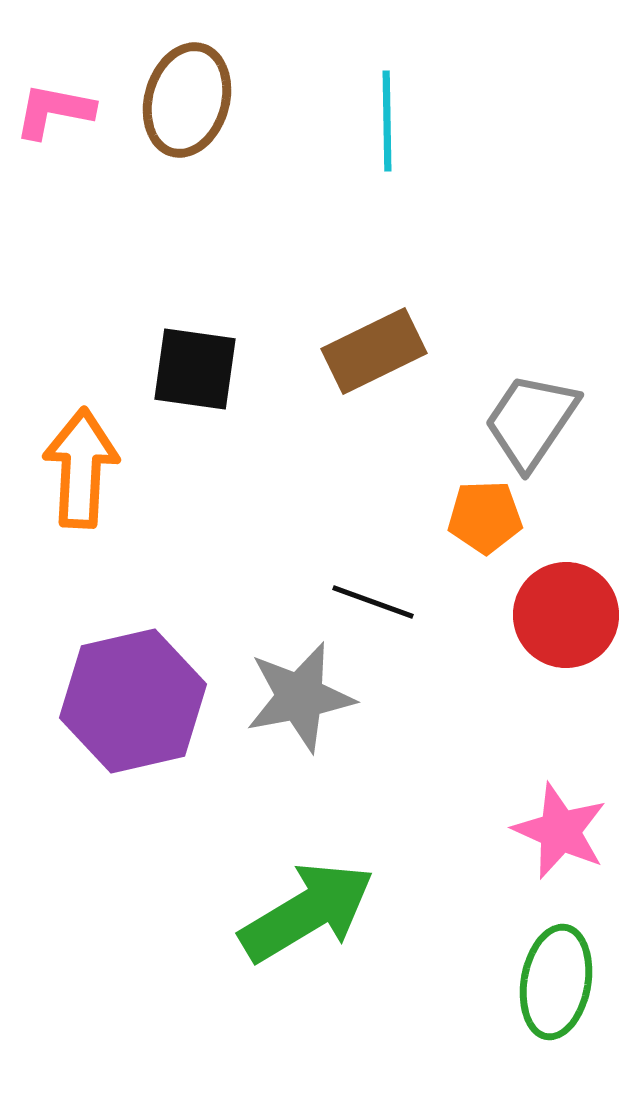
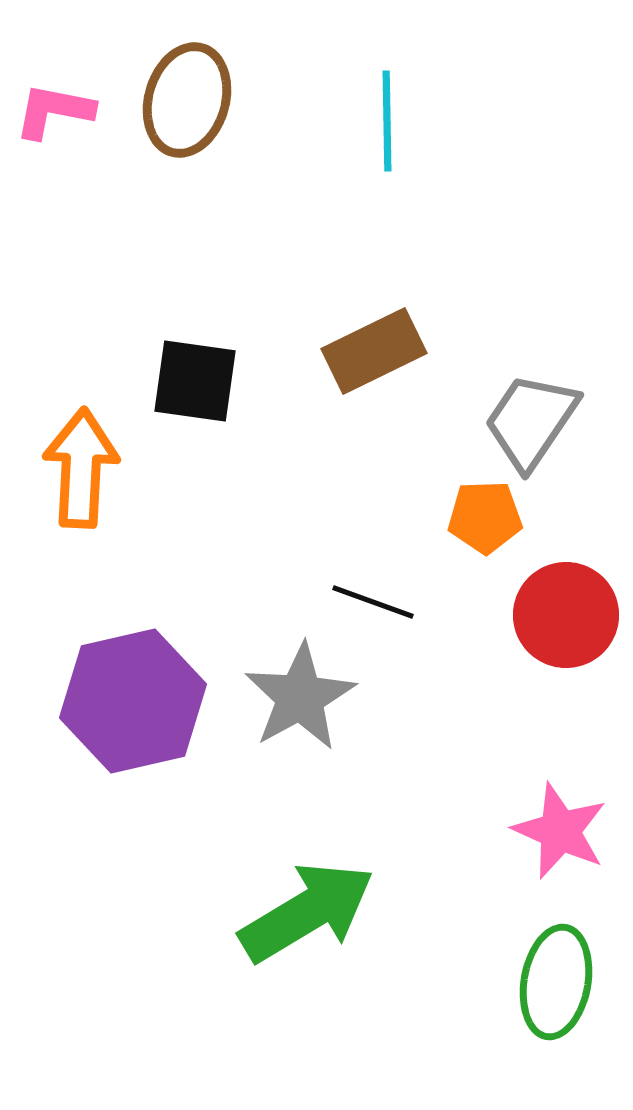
black square: moved 12 px down
gray star: rotated 18 degrees counterclockwise
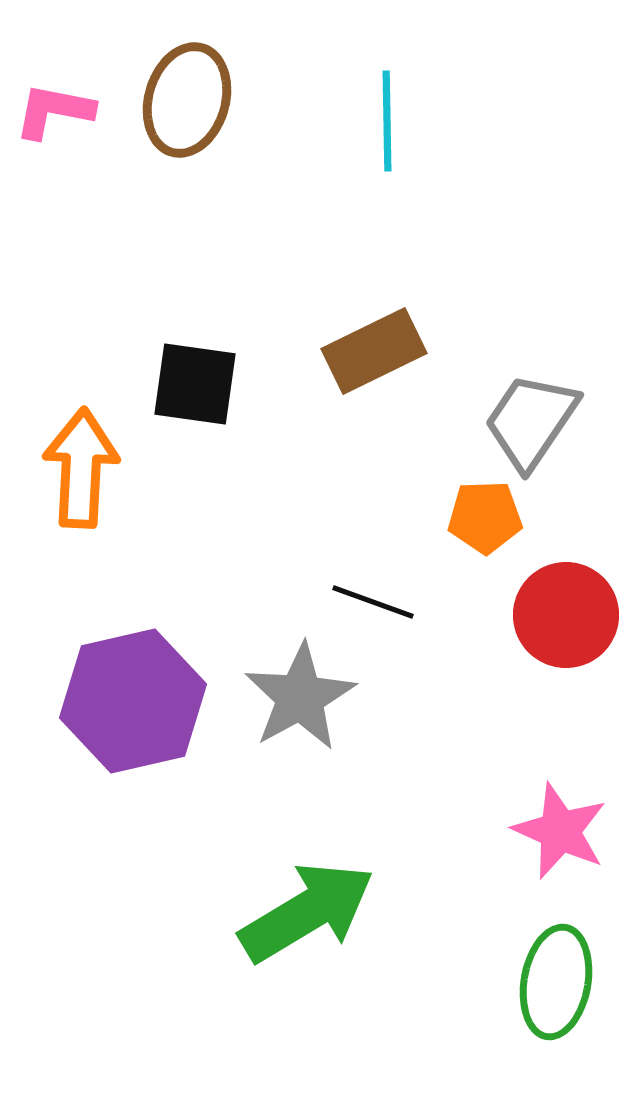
black square: moved 3 px down
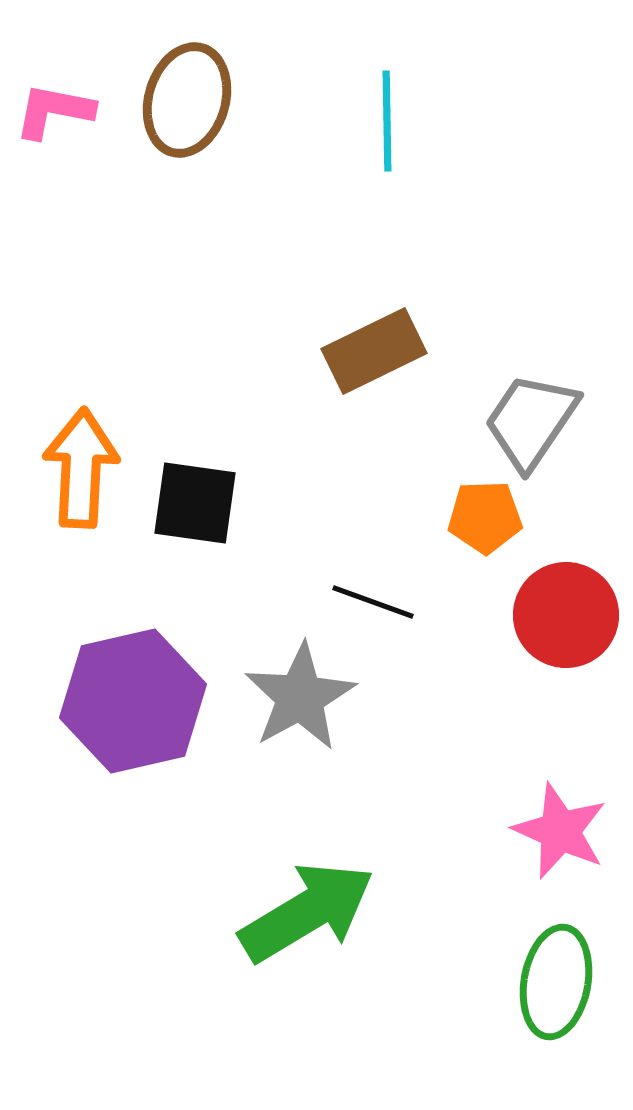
black square: moved 119 px down
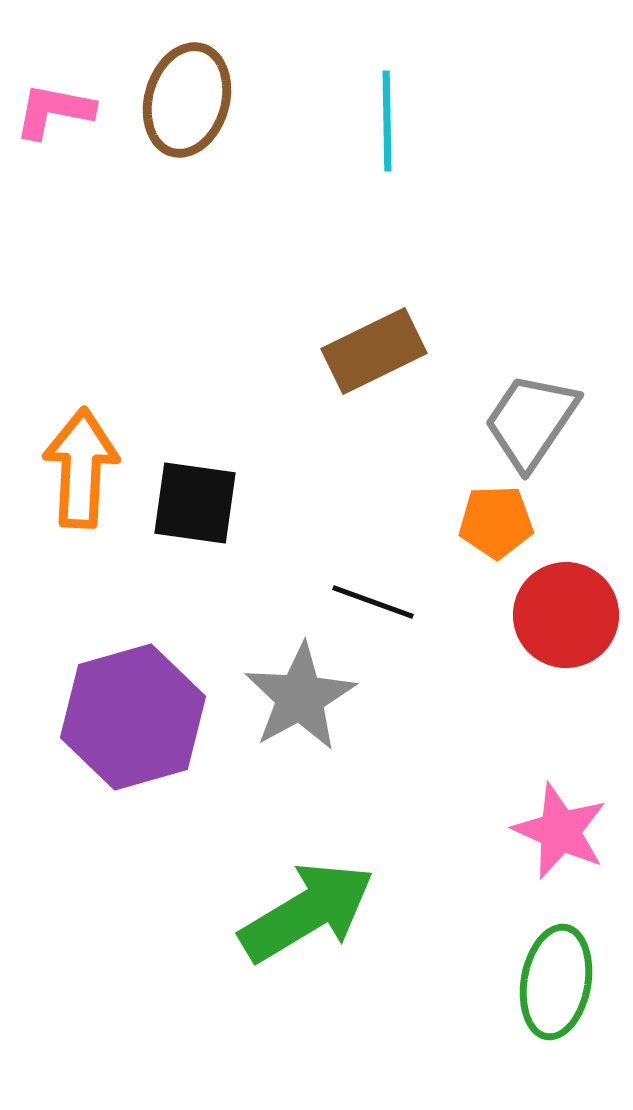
orange pentagon: moved 11 px right, 5 px down
purple hexagon: moved 16 px down; rotated 3 degrees counterclockwise
